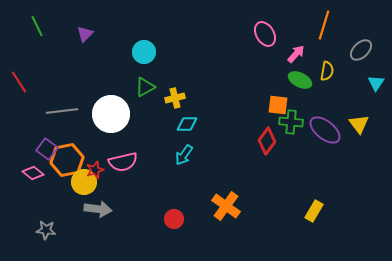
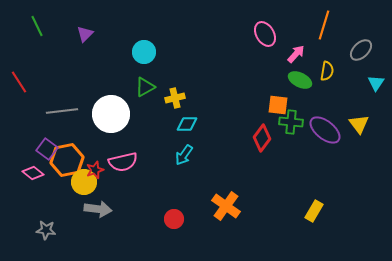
red diamond: moved 5 px left, 3 px up
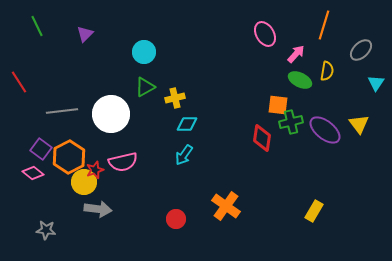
green cross: rotated 20 degrees counterclockwise
red diamond: rotated 28 degrees counterclockwise
purple square: moved 6 px left
orange hexagon: moved 2 px right, 3 px up; rotated 16 degrees counterclockwise
red circle: moved 2 px right
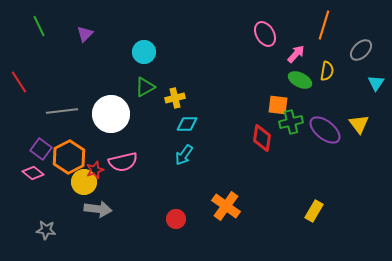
green line: moved 2 px right
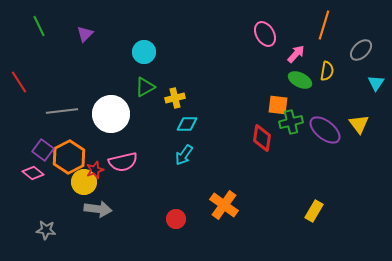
purple square: moved 2 px right, 1 px down
orange cross: moved 2 px left, 1 px up
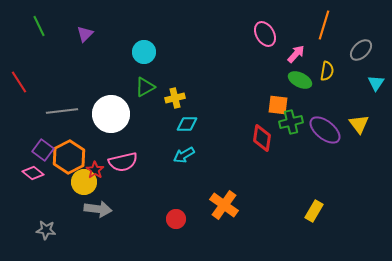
cyan arrow: rotated 25 degrees clockwise
red star: rotated 18 degrees counterclockwise
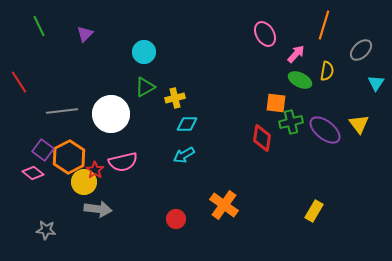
orange square: moved 2 px left, 2 px up
